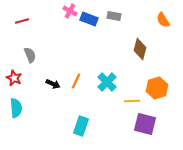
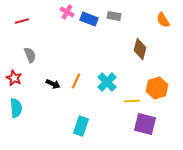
pink cross: moved 3 px left, 1 px down
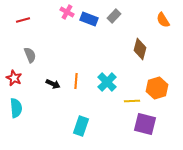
gray rectangle: rotated 56 degrees counterclockwise
red line: moved 1 px right, 1 px up
orange line: rotated 21 degrees counterclockwise
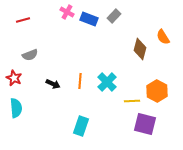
orange semicircle: moved 17 px down
gray semicircle: rotated 91 degrees clockwise
orange line: moved 4 px right
orange hexagon: moved 3 px down; rotated 15 degrees counterclockwise
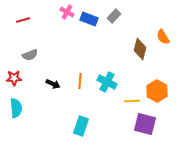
red star: rotated 28 degrees counterclockwise
cyan cross: rotated 18 degrees counterclockwise
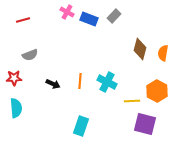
orange semicircle: moved 16 px down; rotated 42 degrees clockwise
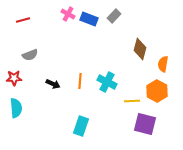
pink cross: moved 1 px right, 2 px down
orange semicircle: moved 11 px down
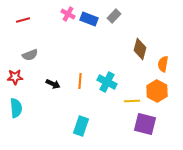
red star: moved 1 px right, 1 px up
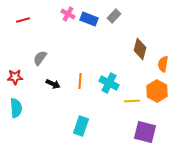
gray semicircle: moved 10 px right, 3 px down; rotated 147 degrees clockwise
cyan cross: moved 2 px right, 1 px down
purple square: moved 8 px down
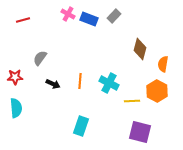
purple square: moved 5 px left
